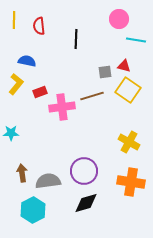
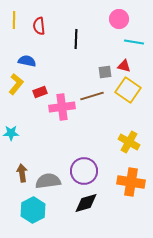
cyan line: moved 2 px left, 2 px down
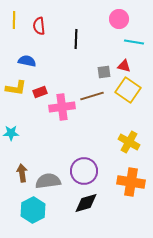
gray square: moved 1 px left
yellow L-shape: moved 4 px down; rotated 60 degrees clockwise
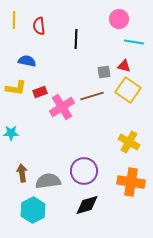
pink cross: rotated 25 degrees counterclockwise
black diamond: moved 1 px right, 2 px down
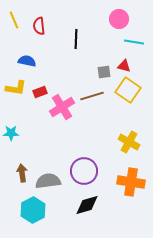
yellow line: rotated 24 degrees counterclockwise
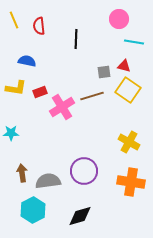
black diamond: moved 7 px left, 11 px down
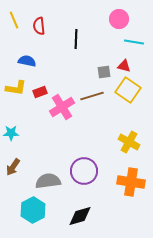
brown arrow: moved 9 px left, 6 px up; rotated 138 degrees counterclockwise
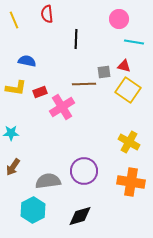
red semicircle: moved 8 px right, 12 px up
brown line: moved 8 px left, 12 px up; rotated 15 degrees clockwise
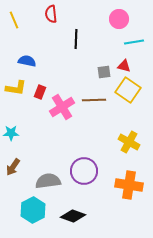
red semicircle: moved 4 px right
cyan line: rotated 18 degrees counterclockwise
brown line: moved 10 px right, 16 px down
red rectangle: rotated 48 degrees counterclockwise
orange cross: moved 2 px left, 3 px down
black diamond: moved 7 px left; rotated 35 degrees clockwise
